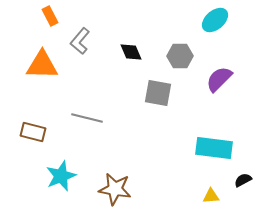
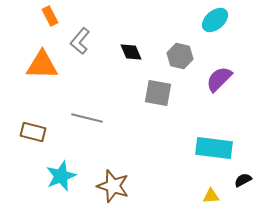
gray hexagon: rotated 15 degrees clockwise
brown star: moved 2 px left, 3 px up; rotated 8 degrees clockwise
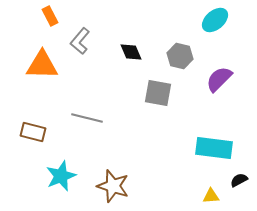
black semicircle: moved 4 px left
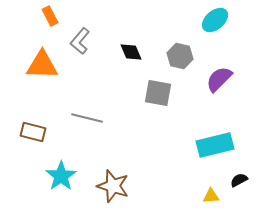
cyan rectangle: moved 1 px right, 3 px up; rotated 21 degrees counterclockwise
cyan star: rotated 12 degrees counterclockwise
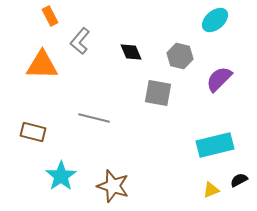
gray line: moved 7 px right
yellow triangle: moved 6 px up; rotated 18 degrees counterclockwise
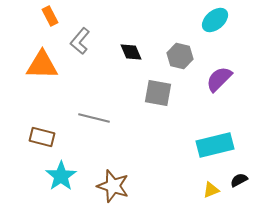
brown rectangle: moved 9 px right, 5 px down
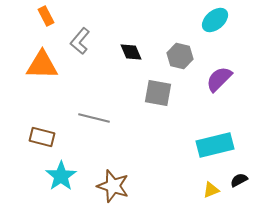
orange rectangle: moved 4 px left
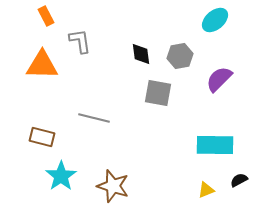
gray L-shape: rotated 132 degrees clockwise
black diamond: moved 10 px right, 2 px down; rotated 15 degrees clockwise
gray hexagon: rotated 25 degrees counterclockwise
cyan rectangle: rotated 15 degrees clockwise
yellow triangle: moved 5 px left
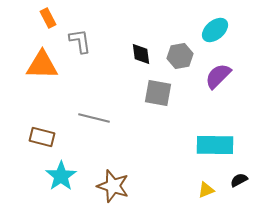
orange rectangle: moved 2 px right, 2 px down
cyan ellipse: moved 10 px down
purple semicircle: moved 1 px left, 3 px up
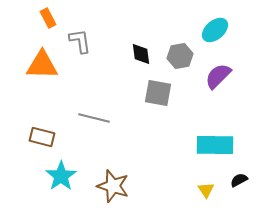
yellow triangle: rotated 42 degrees counterclockwise
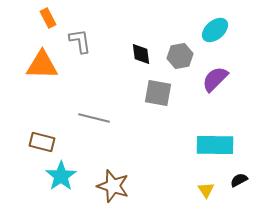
purple semicircle: moved 3 px left, 3 px down
brown rectangle: moved 5 px down
